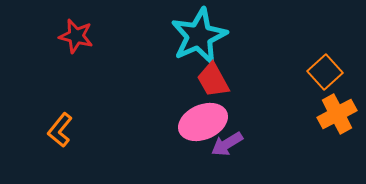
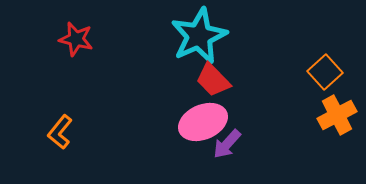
red star: moved 3 px down
red trapezoid: rotated 15 degrees counterclockwise
orange cross: moved 1 px down
orange L-shape: moved 2 px down
purple arrow: rotated 16 degrees counterclockwise
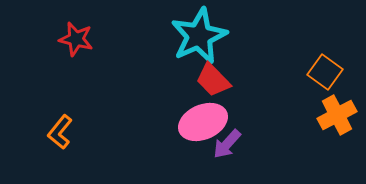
orange square: rotated 12 degrees counterclockwise
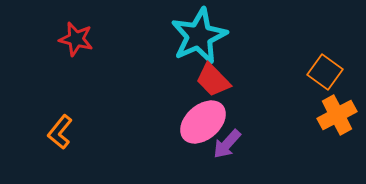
pink ellipse: rotated 18 degrees counterclockwise
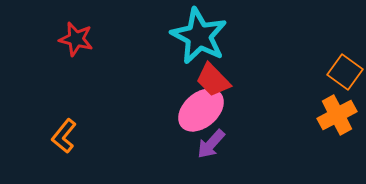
cyan star: rotated 20 degrees counterclockwise
orange square: moved 20 px right
pink ellipse: moved 2 px left, 12 px up
orange L-shape: moved 4 px right, 4 px down
purple arrow: moved 16 px left
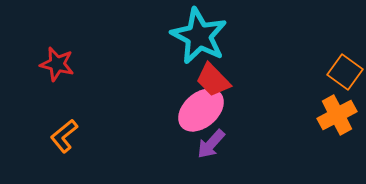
red star: moved 19 px left, 25 px down
orange L-shape: rotated 12 degrees clockwise
